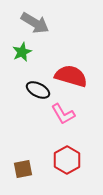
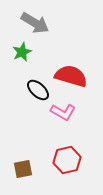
black ellipse: rotated 15 degrees clockwise
pink L-shape: moved 2 px up; rotated 30 degrees counterclockwise
red hexagon: rotated 16 degrees clockwise
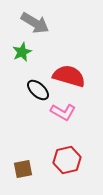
red semicircle: moved 2 px left
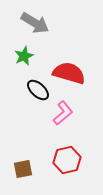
green star: moved 2 px right, 4 px down
red semicircle: moved 3 px up
pink L-shape: moved 1 px down; rotated 70 degrees counterclockwise
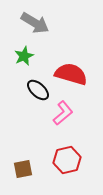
red semicircle: moved 2 px right, 1 px down
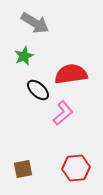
red semicircle: rotated 24 degrees counterclockwise
red hexagon: moved 9 px right, 8 px down; rotated 8 degrees clockwise
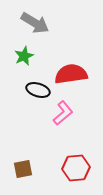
black ellipse: rotated 25 degrees counterclockwise
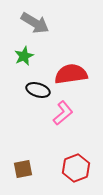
red hexagon: rotated 16 degrees counterclockwise
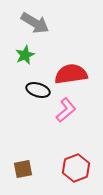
green star: moved 1 px right, 1 px up
pink L-shape: moved 3 px right, 3 px up
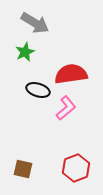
green star: moved 3 px up
pink L-shape: moved 2 px up
brown square: rotated 24 degrees clockwise
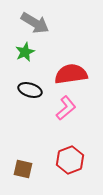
black ellipse: moved 8 px left
red hexagon: moved 6 px left, 8 px up
